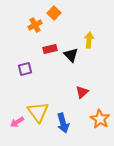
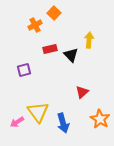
purple square: moved 1 px left, 1 px down
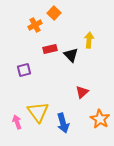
pink arrow: rotated 104 degrees clockwise
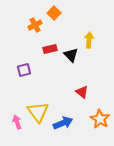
red triangle: rotated 40 degrees counterclockwise
blue arrow: rotated 96 degrees counterclockwise
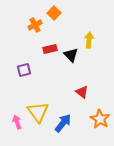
blue arrow: rotated 30 degrees counterclockwise
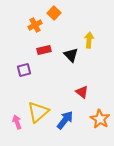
red rectangle: moved 6 px left, 1 px down
yellow triangle: rotated 25 degrees clockwise
blue arrow: moved 2 px right, 3 px up
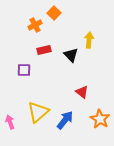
purple square: rotated 16 degrees clockwise
pink arrow: moved 7 px left
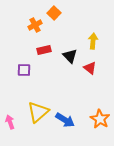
yellow arrow: moved 4 px right, 1 px down
black triangle: moved 1 px left, 1 px down
red triangle: moved 8 px right, 24 px up
blue arrow: rotated 84 degrees clockwise
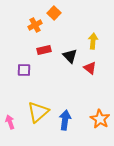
blue arrow: rotated 114 degrees counterclockwise
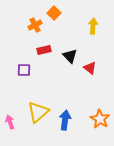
yellow arrow: moved 15 px up
